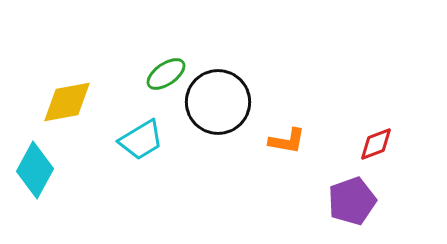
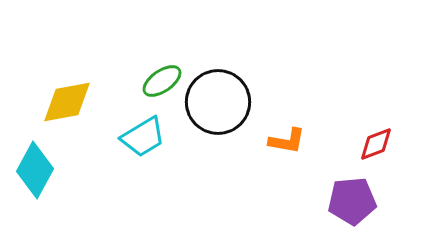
green ellipse: moved 4 px left, 7 px down
cyan trapezoid: moved 2 px right, 3 px up
purple pentagon: rotated 15 degrees clockwise
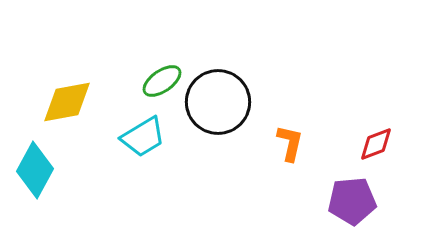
orange L-shape: moved 3 px right, 2 px down; rotated 87 degrees counterclockwise
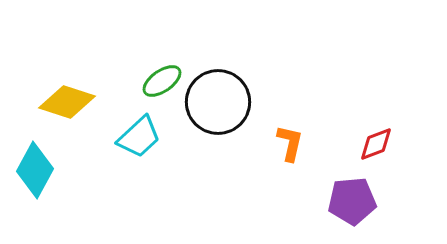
yellow diamond: rotated 28 degrees clockwise
cyan trapezoid: moved 4 px left; rotated 12 degrees counterclockwise
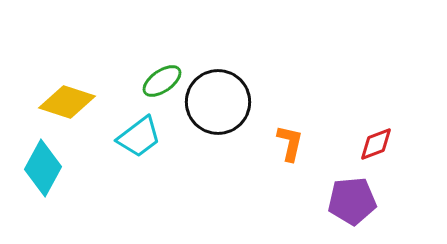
cyan trapezoid: rotated 6 degrees clockwise
cyan diamond: moved 8 px right, 2 px up
